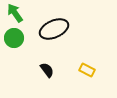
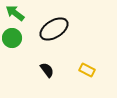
green arrow: rotated 18 degrees counterclockwise
black ellipse: rotated 8 degrees counterclockwise
green circle: moved 2 px left
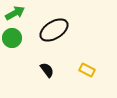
green arrow: rotated 114 degrees clockwise
black ellipse: moved 1 px down
